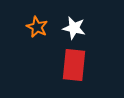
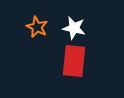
red rectangle: moved 4 px up
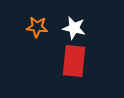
orange star: rotated 20 degrees counterclockwise
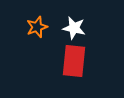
orange star: rotated 25 degrees counterclockwise
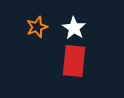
white star: rotated 20 degrees clockwise
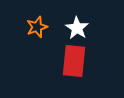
white star: moved 3 px right
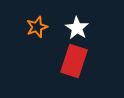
red rectangle: rotated 12 degrees clockwise
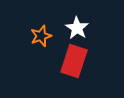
orange star: moved 4 px right, 9 px down
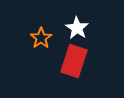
orange star: moved 2 px down; rotated 15 degrees counterclockwise
